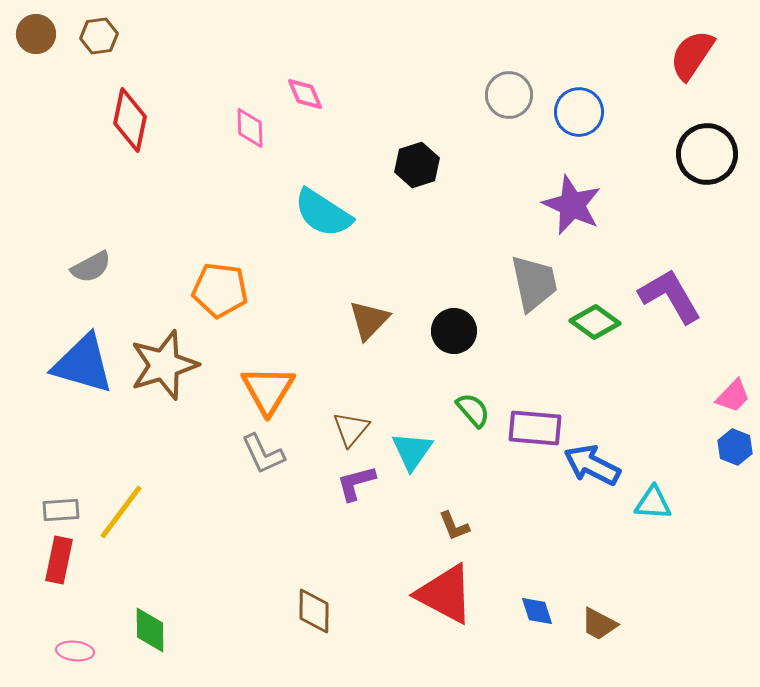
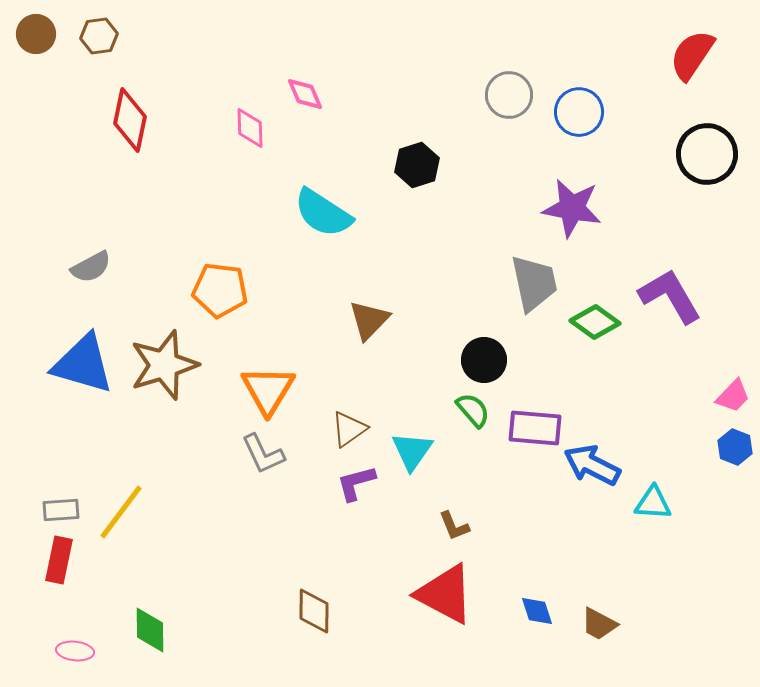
purple star at (572, 205): moved 3 px down; rotated 14 degrees counterclockwise
black circle at (454, 331): moved 30 px right, 29 px down
brown triangle at (351, 429): moved 2 px left; rotated 15 degrees clockwise
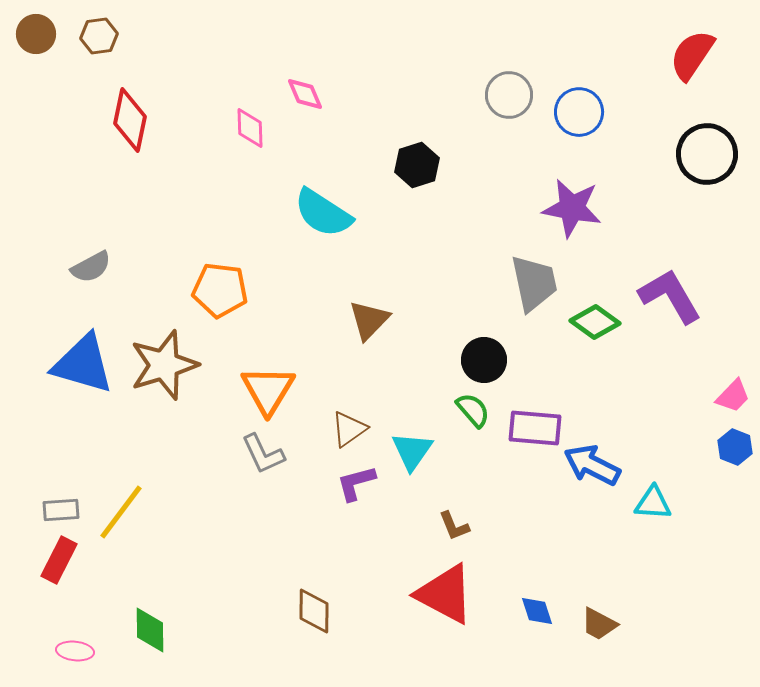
red rectangle at (59, 560): rotated 15 degrees clockwise
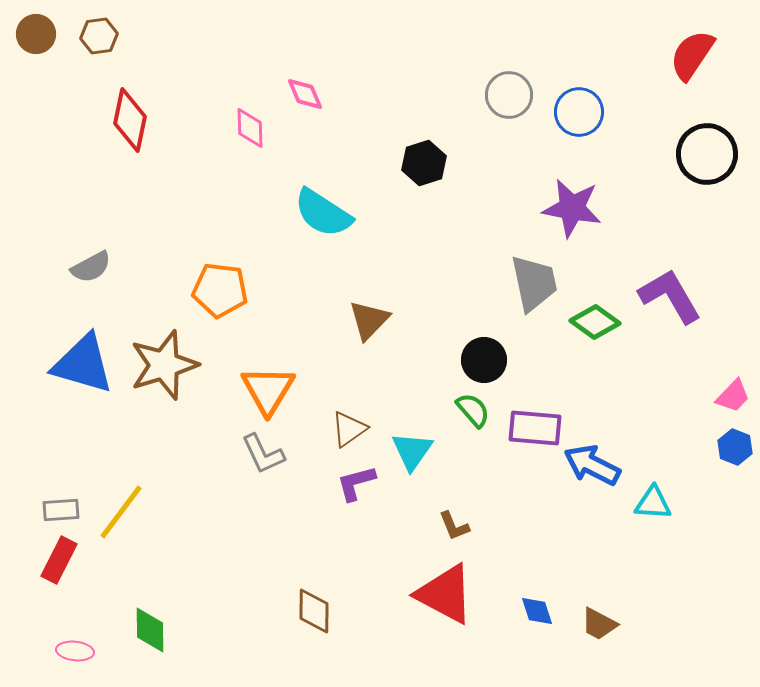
black hexagon at (417, 165): moved 7 px right, 2 px up
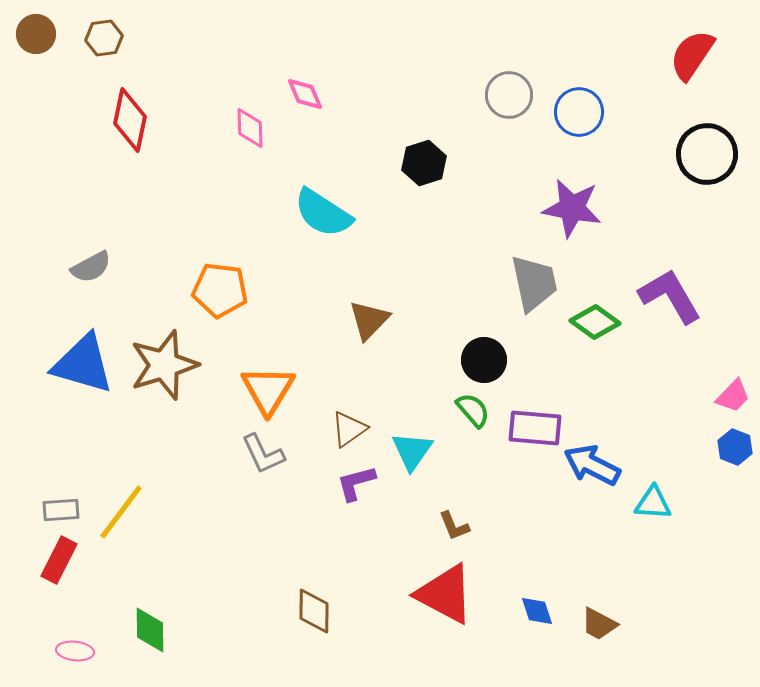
brown hexagon at (99, 36): moved 5 px right, 2 px down
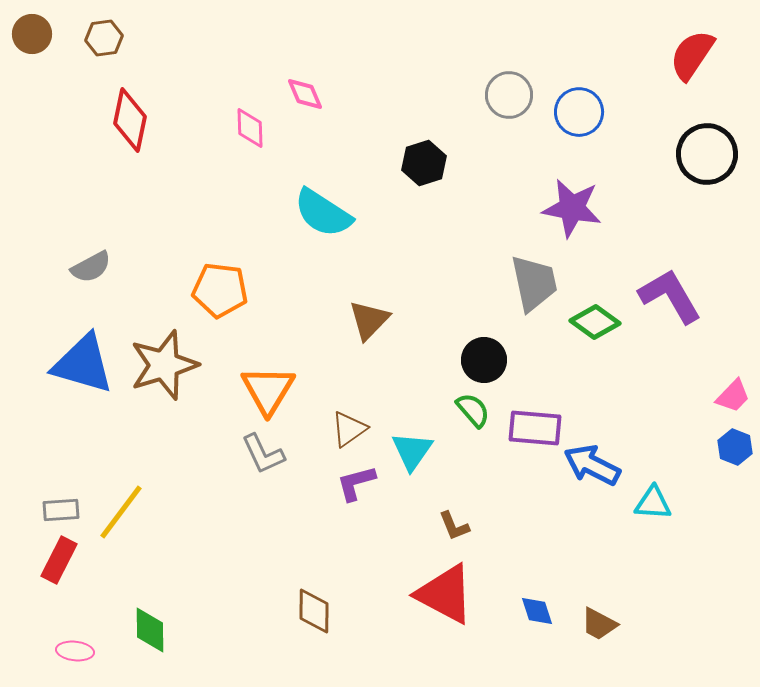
brown circle at (36, 34): moved 4 px left
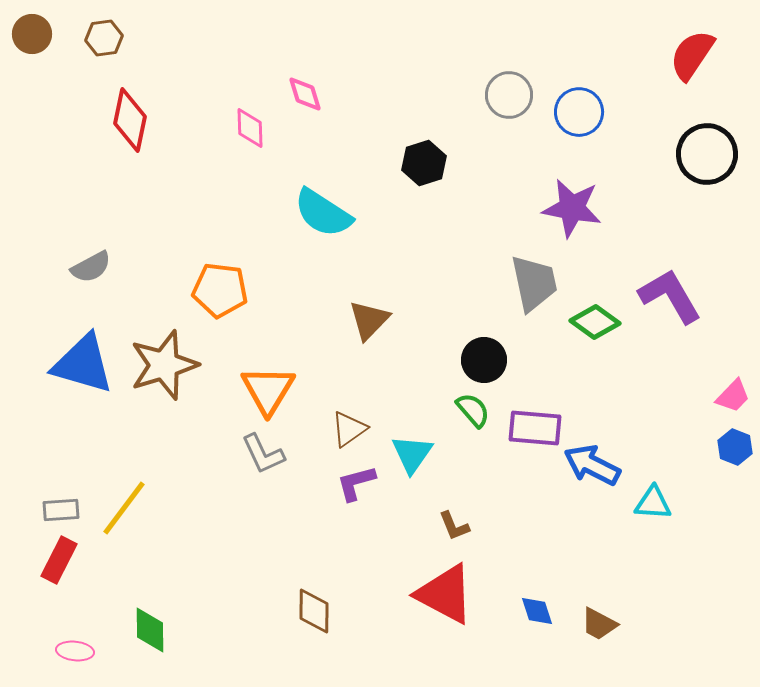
pink diamond at (305, 94): rotated 6 degrees clockwise
cyan triangle at (412, 451): moved 3 px down
yellow line at (121, 512): moved 3 px right, 4 px up
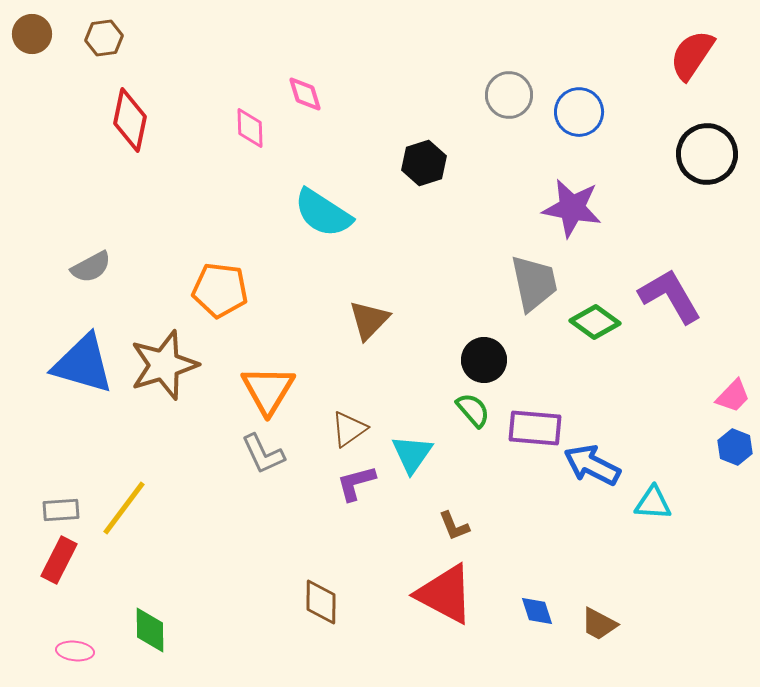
brown diamond at (314, 611): moved 7 px right, 9 px up
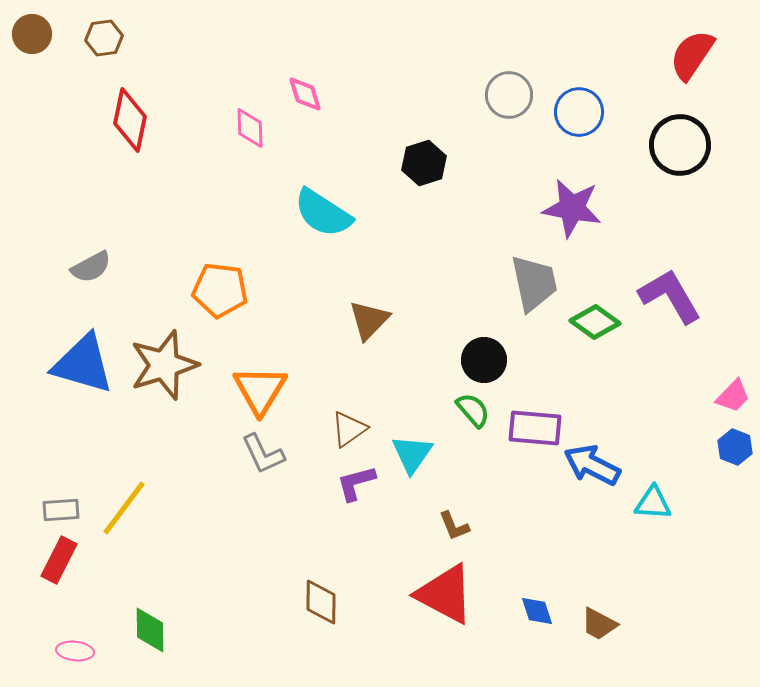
black circle at (707, 154): moved 27 px left, 9 px up
orange triangle at (268, 390): moved 8 px left
